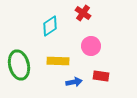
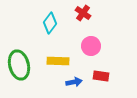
cyan diamond: moved 3 px up; rotated 20 degrees counterclockwise
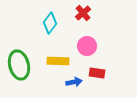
red cross: rotated 14 degrees clockwise
pink circle: moved 4 px left
red rectangle: moved 4 px left, 3 px up
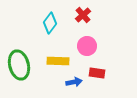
red cross: moved 2 px down
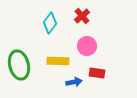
red cross: moved 1 px left, 1 px down
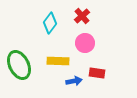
pink circle: moved 2 px left, 3 px up
green ellipse: rotated 12 degrees counterclockwise
blue arrow: moved 1 px up
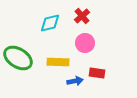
cyan diamond: rotated 40 degrees clockwise
yellow rectangle: moved 1 px down
green ellipse: moved 1 px left, 7 px up; rotated 32 degrees counterclockwise
blue arrow: moved 1 px right
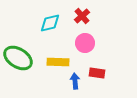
blue arrow: rotated 84 degrees counterclockwise
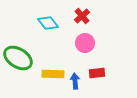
cyan diamond: moved 2 px left; rotated 65 degrees clockwise
yellow rectangle: moved 5 px left, 12 px down
red rectangle: rotated 14 degrees counterclockwise
